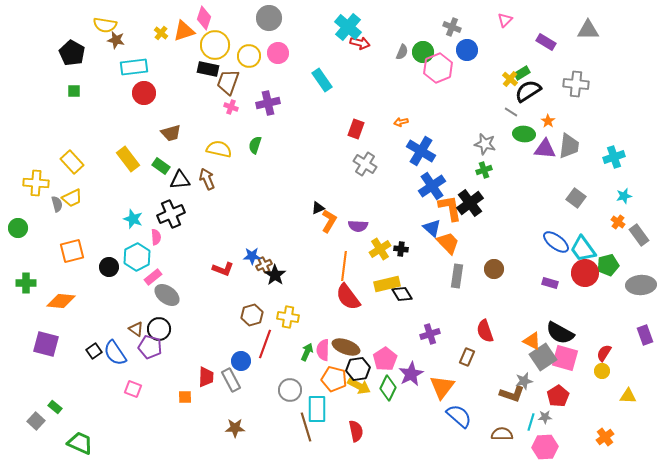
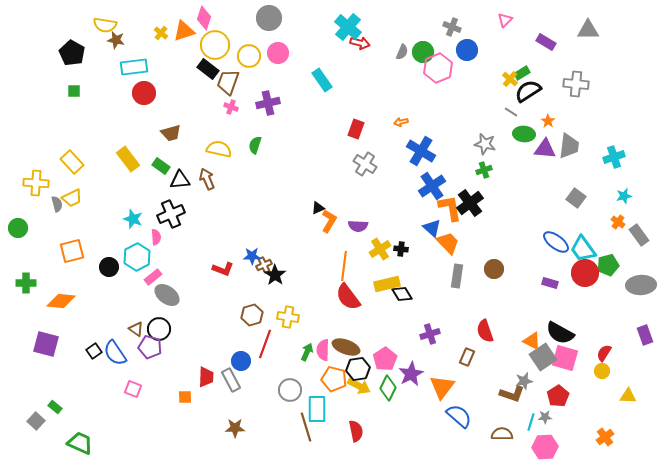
black rectangle at (208, 69): rotated 25 degrees clockwise
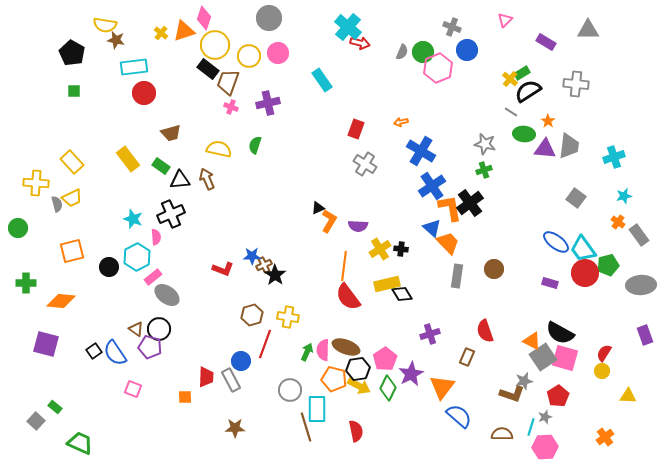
gray star at (545, 417): rotated 16 degrees counterclockwise
cyan line at (531, 422): moved 5 px down
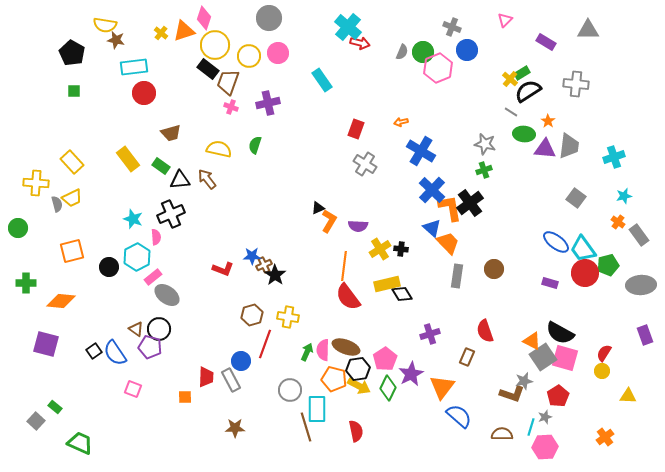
brown arrow at (207, 179): rotated 15 degrees counterclockwise
blue cross at (432, 186): moved 4 px down; rotated 12 degrees counterclockwise
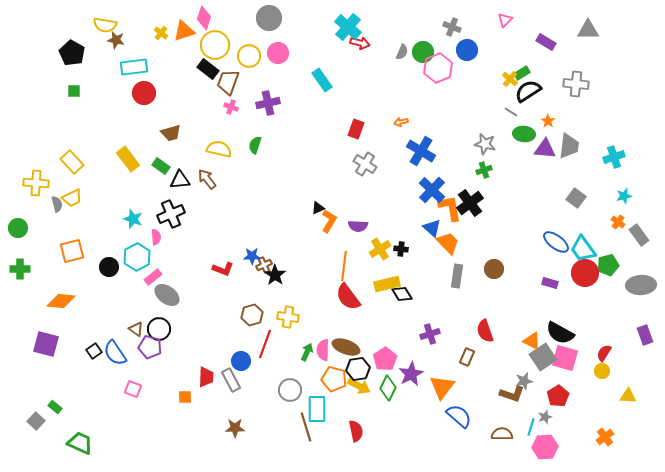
green cross at (26, 283): moved 6 px left, 14 px up
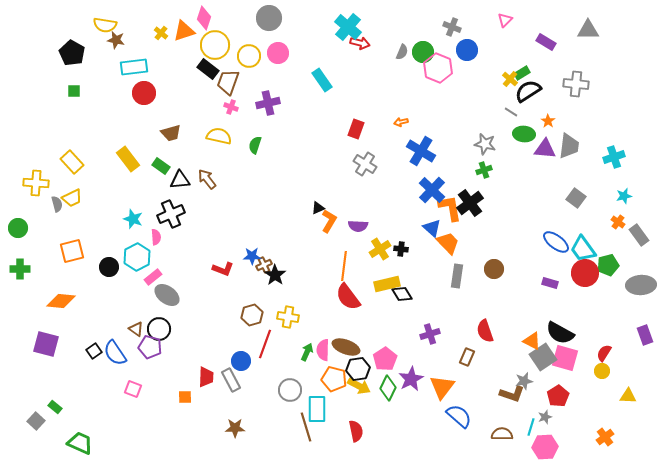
pink hexagon at (438, 68): rotated 16 degrees counterclockwise
yellow semicircle at (219, 149): moved 13 px up
purple star at (411, 374): moved 5 px down
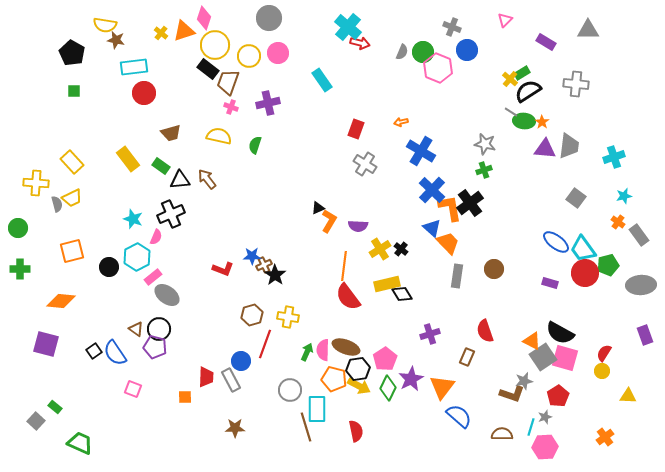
orange star at (548, 121): moved 6 px left, 1 px down
green ellipse at (524, 134): moved 13 px up
pink semicircle at (156, 237): rotated 28 degrees clockwise
black cross at (401, 249): rotated 32 degrees clockwise
purple pentagon at (150, 347): moved 5 px right
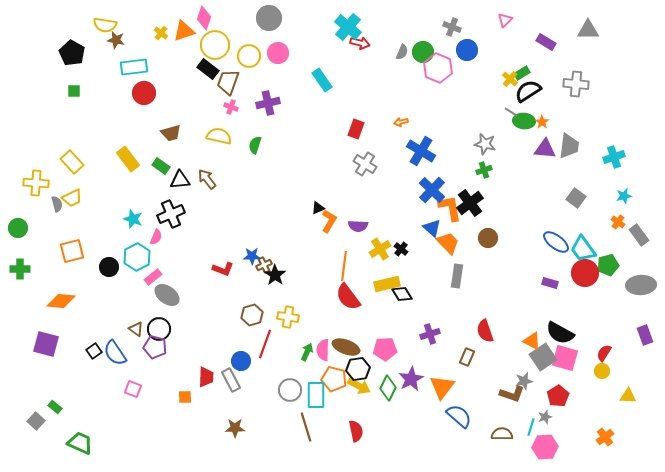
brown circle at (494, 269): moved 6 px left, 31 px up
pink pentagon at (385, 359): moved 10 px up; rotated 30 degrees clockwise
cyan rectangle at (317, 409): moved 1 px left, 14 px up
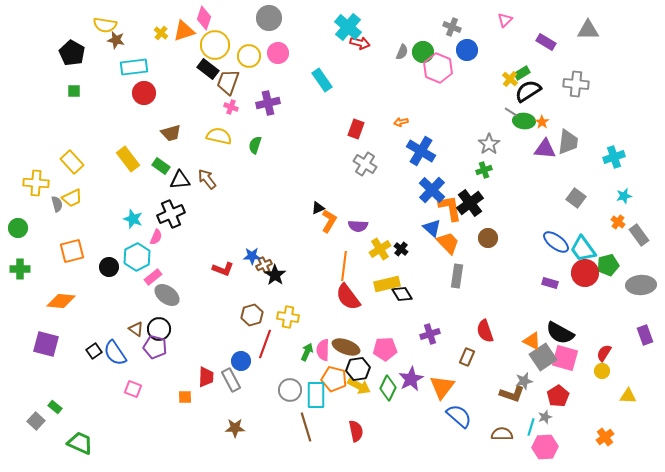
gray star at (485, 144): moved 4 px right; rotated 25 degrees clockwise
gray trapezoid at (569, 146): moved 1 px left, 4 px up
